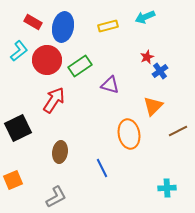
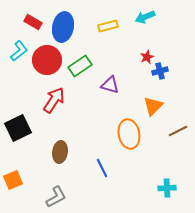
blue cross: rotated 21 degrees clockwise
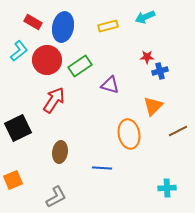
red star: rotated 24 degrees clockwise
blue line: rotated 60 degrees counterclockwise
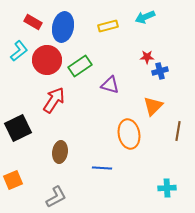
brown line: rotated 54 degrees counterclockwise
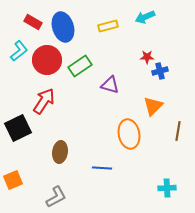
blue ellipse: rotated 28 degrees counterclockwise
red arrow: moved 10 px left, 1 px down
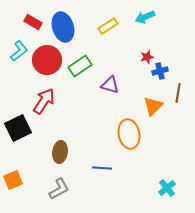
yellow rectangle: rotated 18 degrees counterclockwise
red star: rotated 16 degrees counterclockwise
brown line: moved 38 px up
cyan cross: rotated 36 degrees counterclockwise
gray L-shape: moved 3 px right, 8 px up
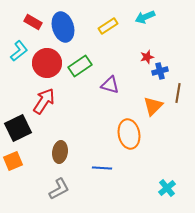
red circle: moved 3 px down
orange square: moved 19 px up
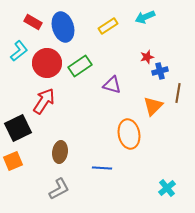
purple triangle: moved 2 px right
